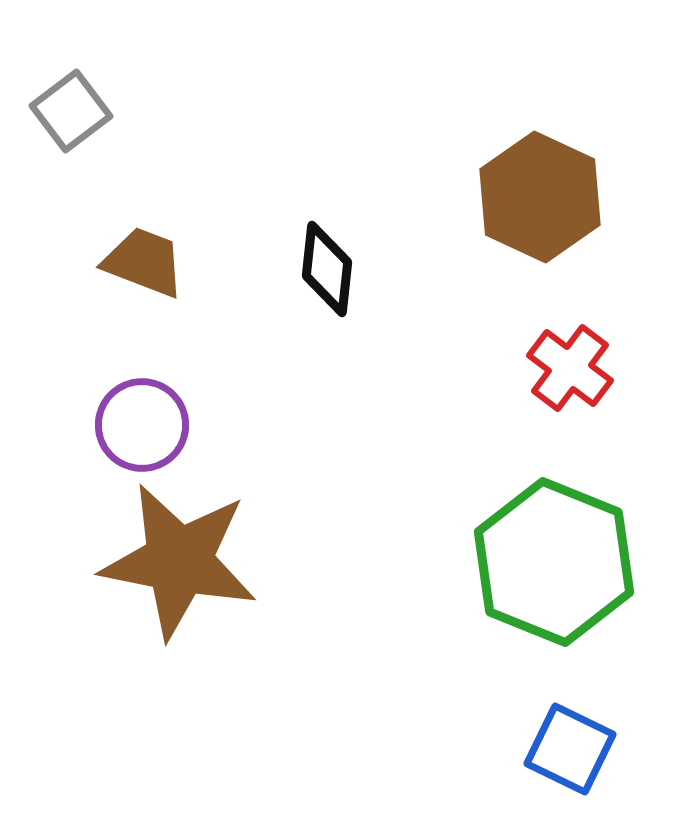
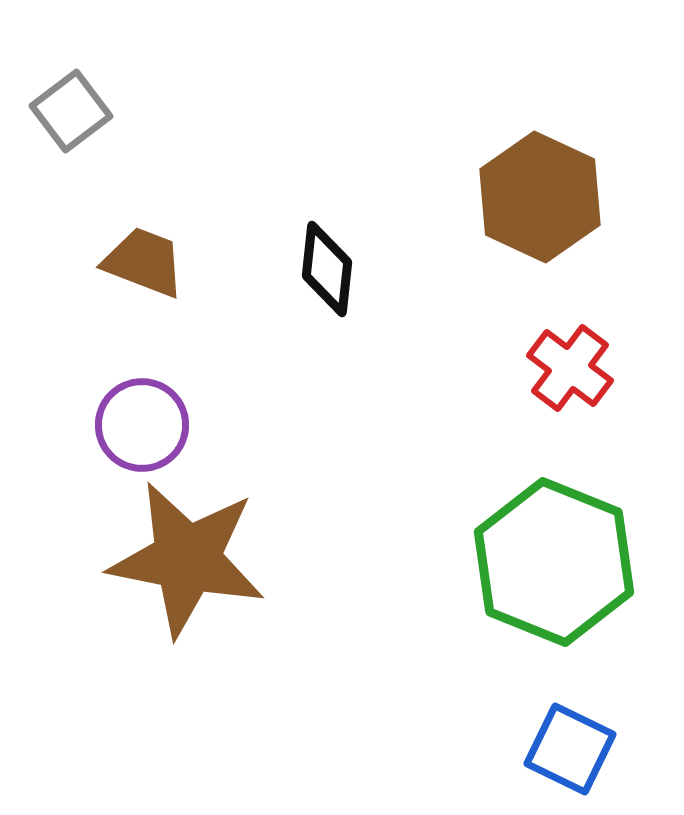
brown star: moved 8 px right, 2 px up
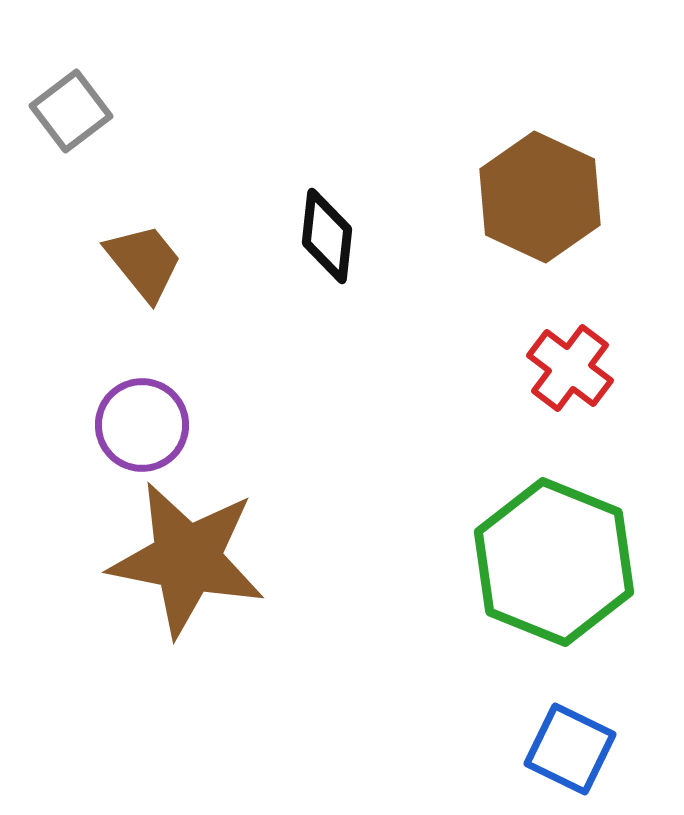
brown trapezoid: rotated 30 degrees clockwise
black diamond: moved 33 px up
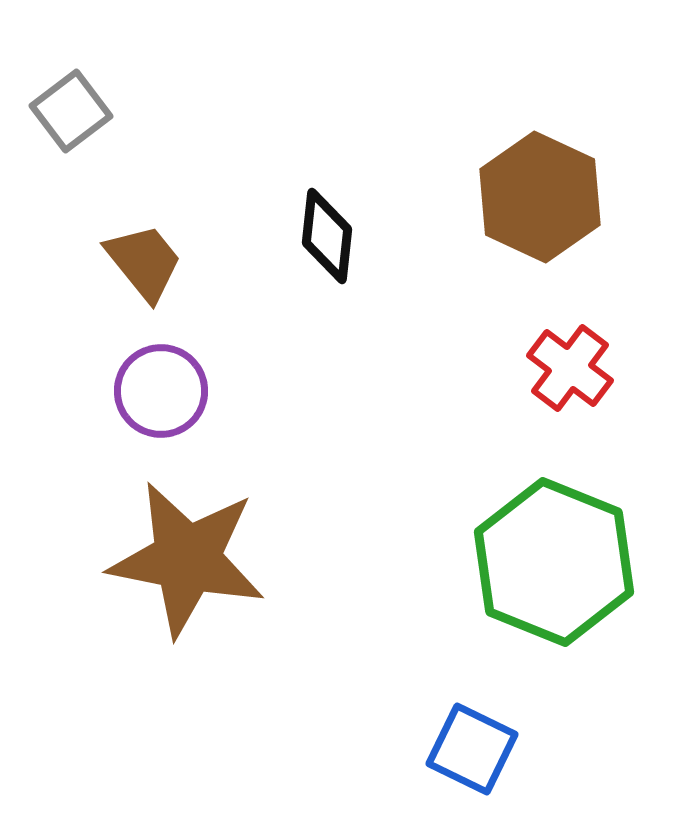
purple circle: moved 19 px right, 34 px up
blue square: moved 98 px left
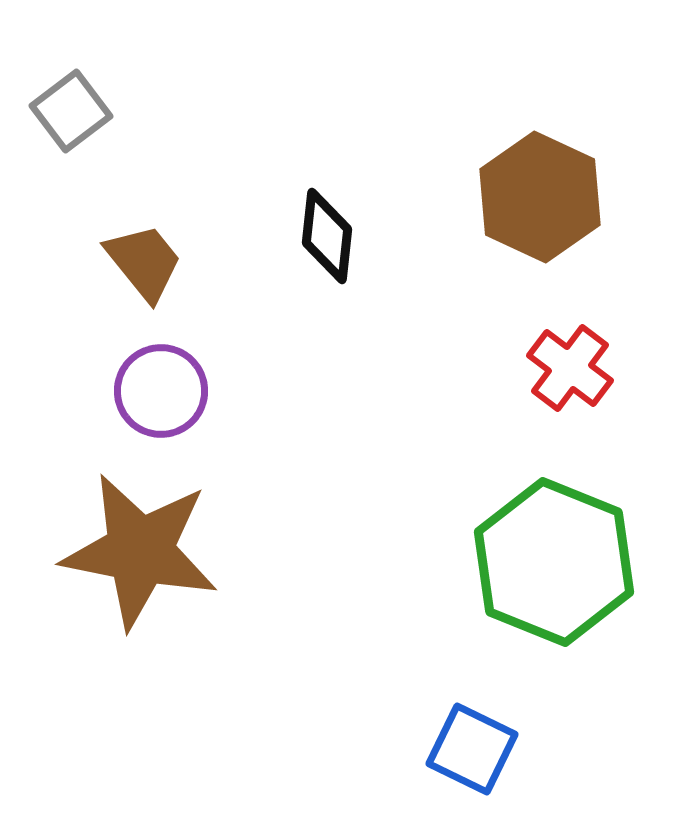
brown star: moved 47 px left, 8 px up
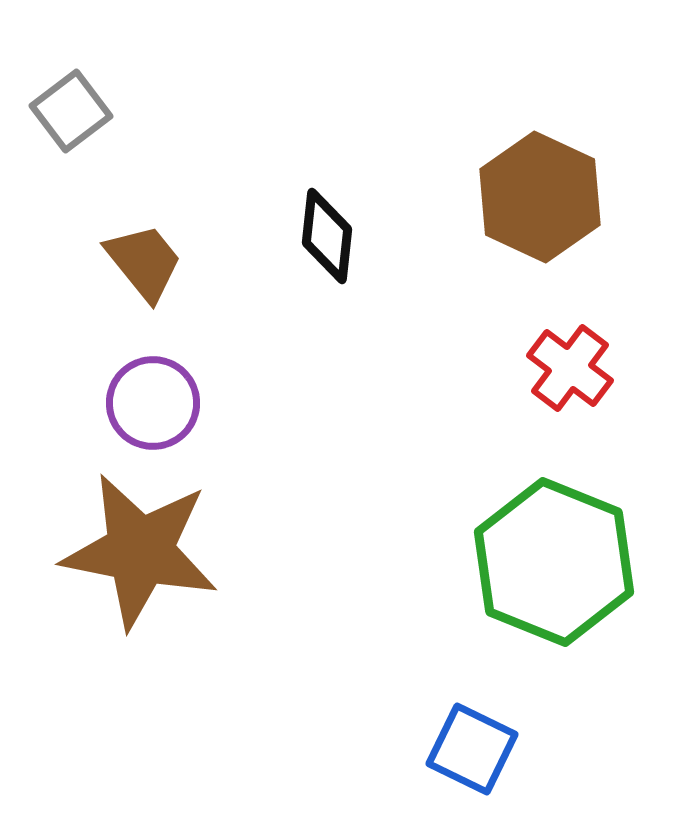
purple circle: moved 8 px left, 12 px down
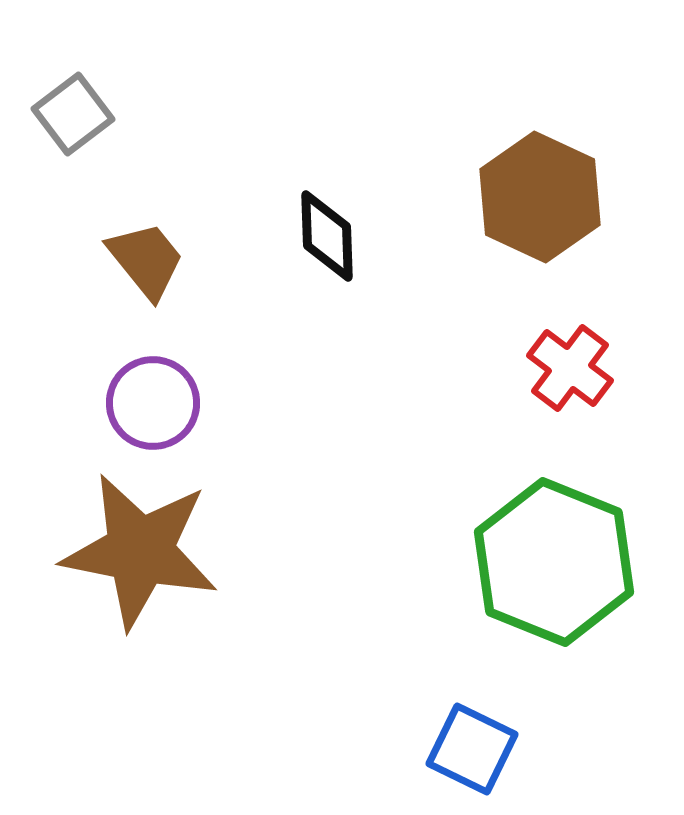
gray square: moved 2 px right, 3 px down
black diamond: rotated 8 degrees counterclockwise
brown trapezoid: moved 2 px right, 2 px up
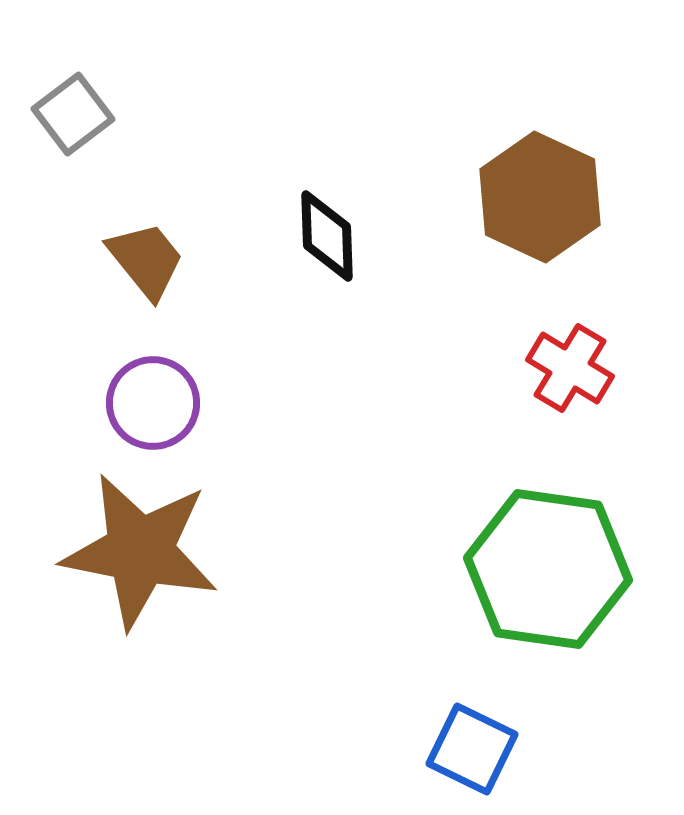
red cross: rotated 6 degrees counterclockwise
green hexagon: moved 6 px left, 7 px down; rotated 14 degrees counterclockwise
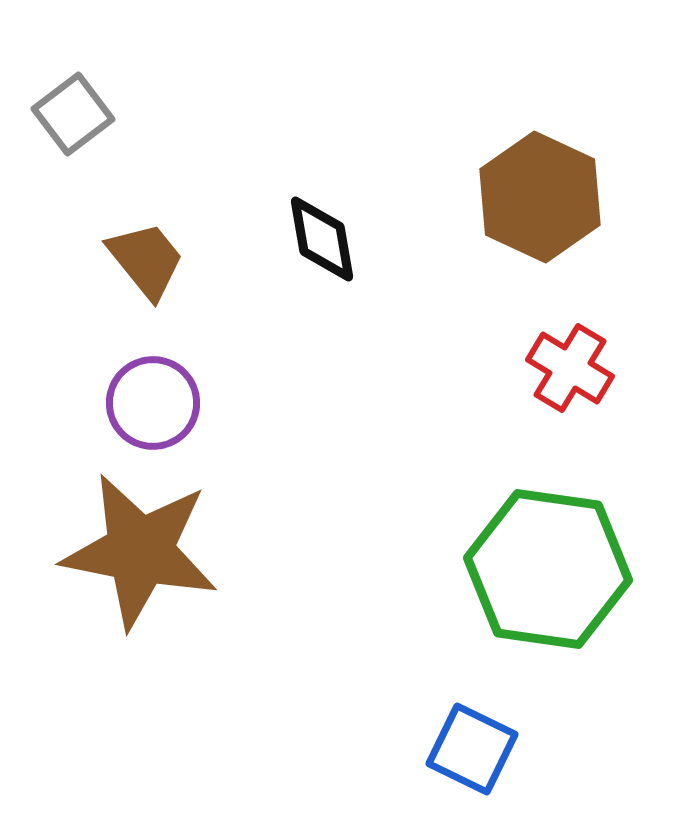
black diamond: moved 5 px left, 3 px down; rotated 8 degrees counterclockwise
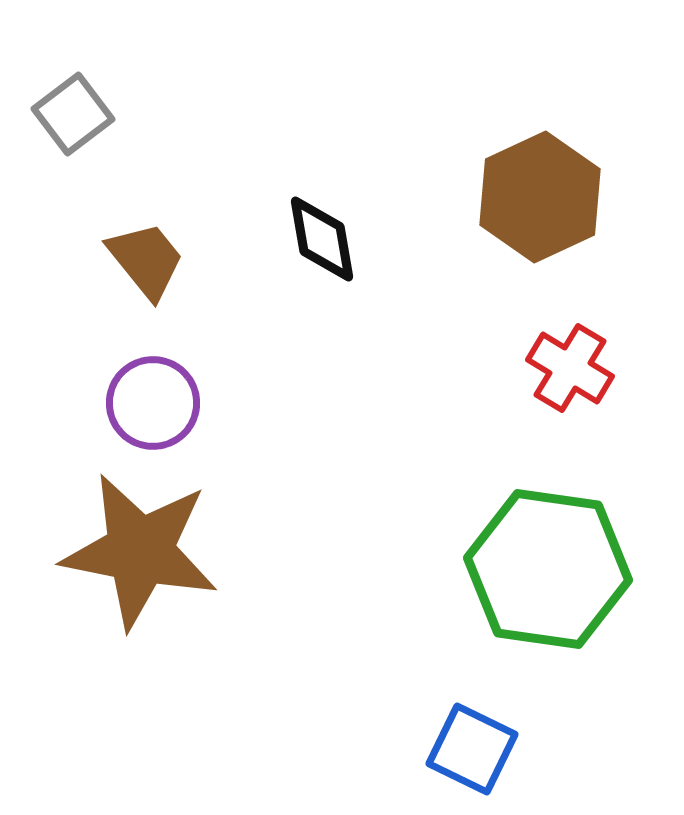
brown hexagon: rotated 10 degrees clockwise
